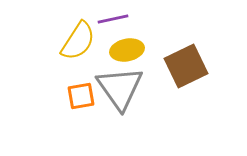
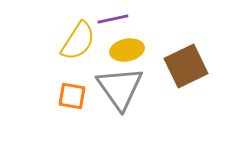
orange square: moved 9 px left; rotated 20 degrees clockwise
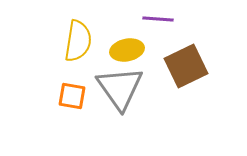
purple line: moved 45 px right; rotated 16 degrees clockwise
yellow semicircle: rotated 24 degrees counterclockwise
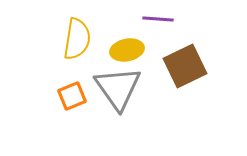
yellow semicircle: moved 1 px left, 2 px up
brown square: moved 1 px left
gray triangle: moved 2 px left
orange square: rotated 32 degrees counterclockwise
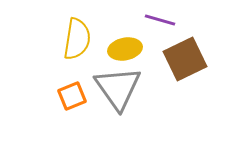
purple line: moved 2 px right, 1 px down; rotated 12 degrees clockwise
yellow ellipse: moved 2 px left, 1 px up
brown square: moved 7 px up
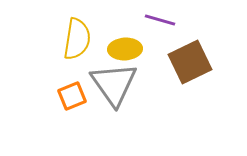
yellow ellipse: rotated 8 degrees clockwise
brown square: moved 5 px right, 3 px down
gray triangle: moved 4 px left, 4 px up
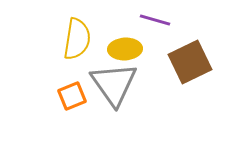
purple line: moved 5 px left
